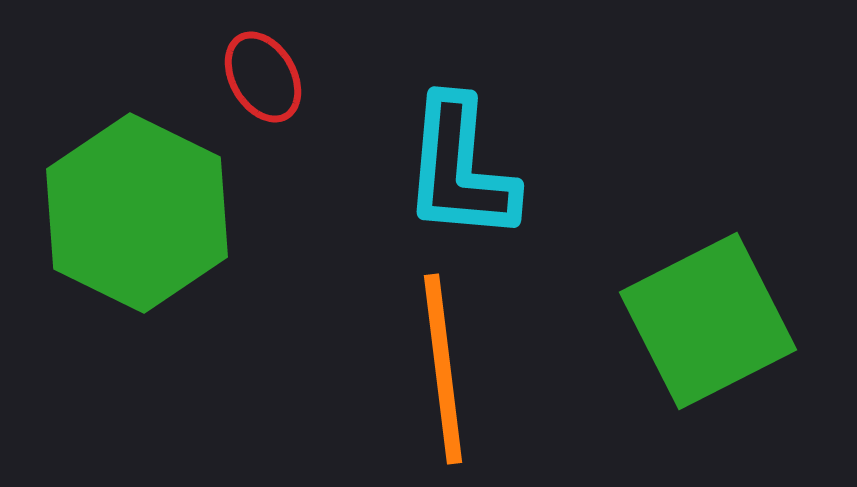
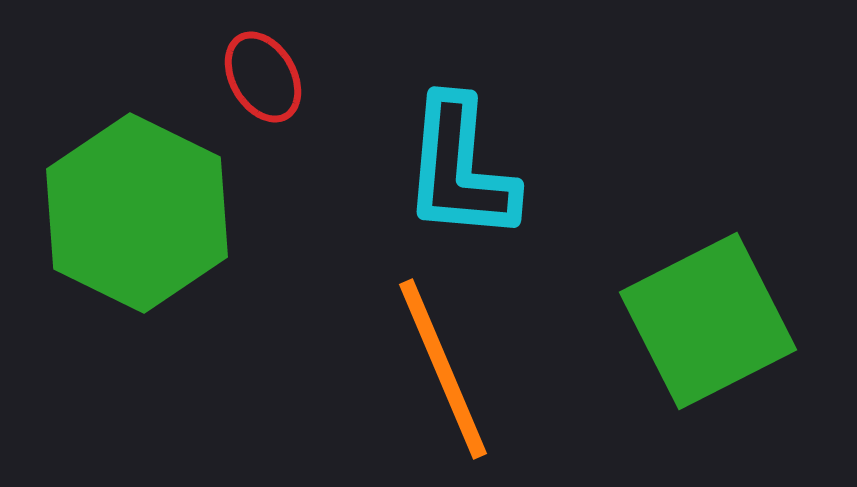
orange line: rotated 16 degrees counterclockwise
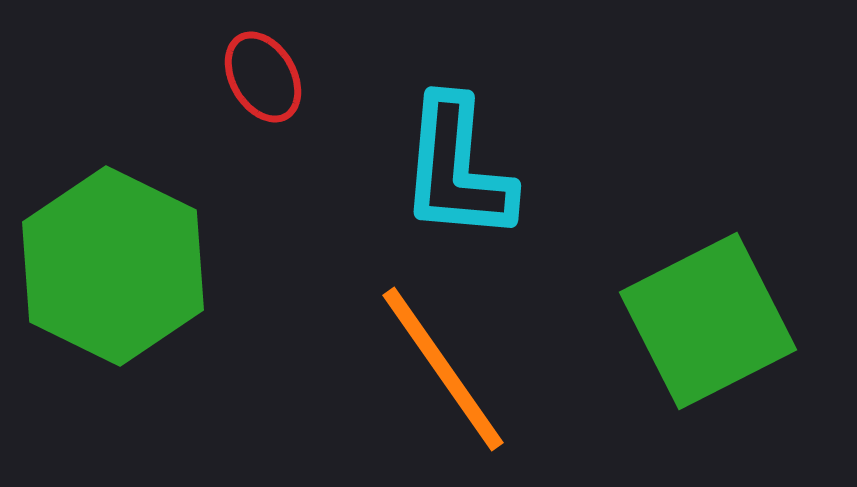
cyan L-shape: moved 3 px left
green hexagon: moved 24 px left, 53 px down
orange line: rotated 12 degrees counterclockwise
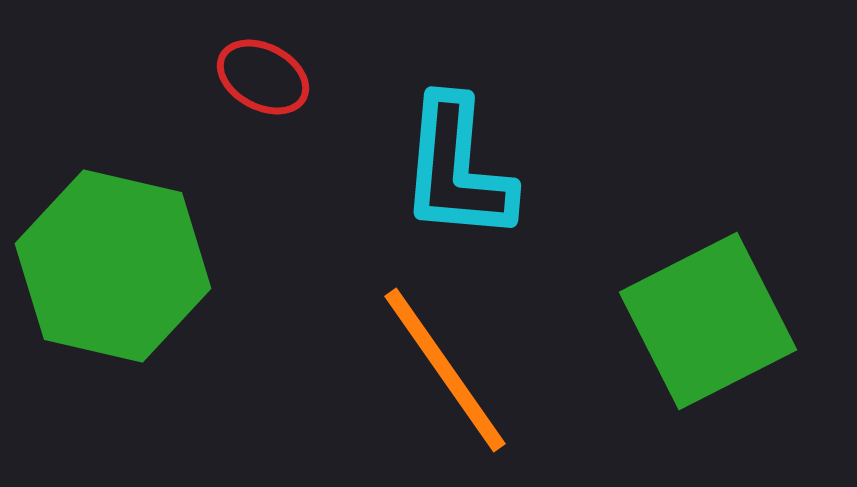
red ellipse: rotated 32 degrees counterclockwise
green hexagon: rotated 13 degrees counterclockwise
orange line: moved 2 px right, 1 px down
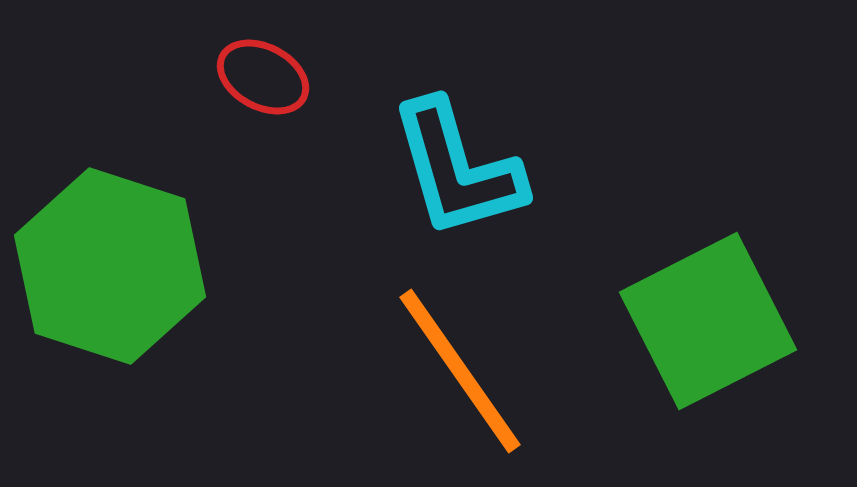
cyan L-shape: rotated 21 degrees counterclockwise
green hexagon: moved 3 px left; rotated 5 degrees clockwise
orange line: moved 15 px right, 1 px down
